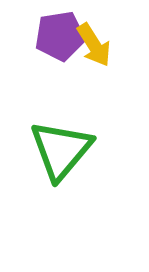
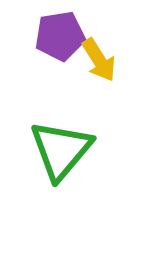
yellow arrow: moved 5 px right, 15 px down
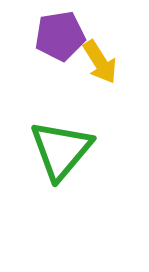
yellow arrow: moved 1 px right, 2 px down
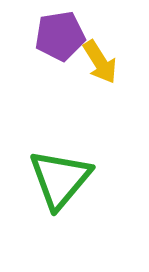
green triangle: moved 1 px left, 29 px down
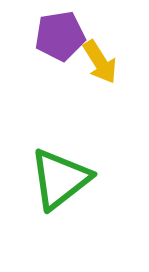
green triangle: rotated 12 degrees clockwise
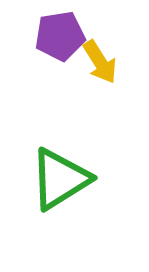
green triangle: rotated 6 degrees clockwise
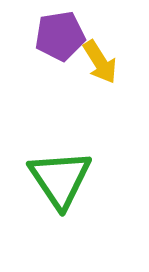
green triangle: rotated 32 degrees counterclockwise
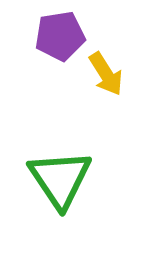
yellow arrow: moved 6 px right, 12 px down
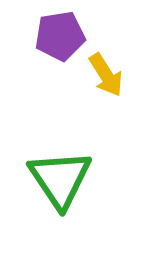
yellow arrow: moved 1 px down
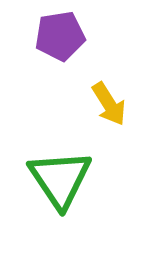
yellow arrow: moved 3 px right, 29 px down
